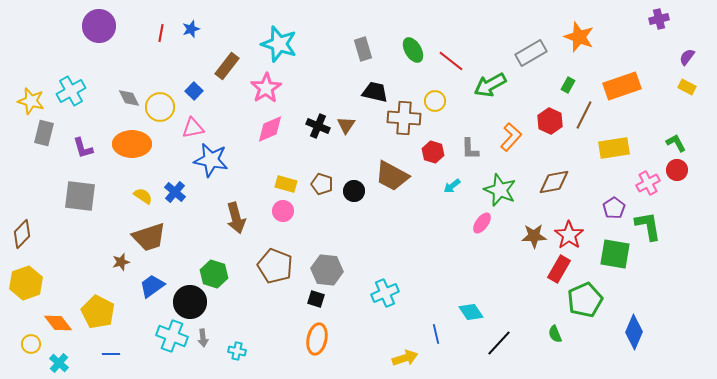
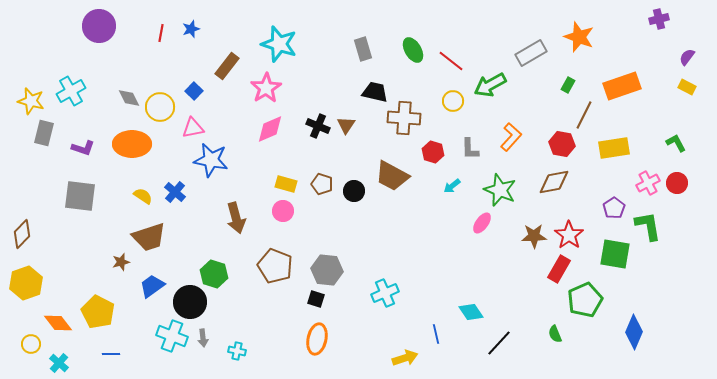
yellow circle at (435, 101): moved 18 px right
red hexagon at (550, 121): moved 12 px right, 23 px down; rotated 15 degrees counterclockwise
purple L-shape at (83, 148): rotated 55 degrees counterclockwise
red circle at (677, 170): moved 13 px down
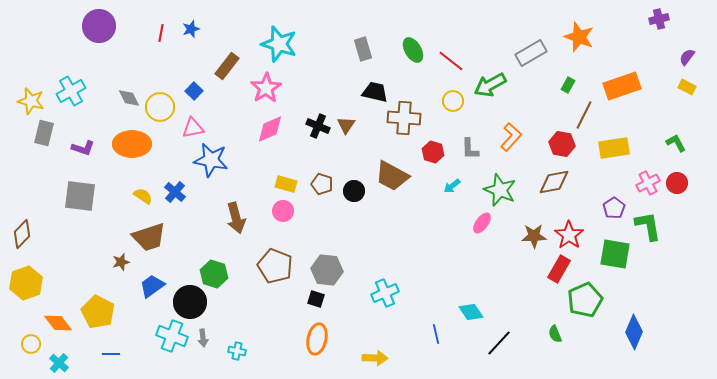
yellow arrow at (405, 358): moved 30 px left; rotated 20 degrees clockwise
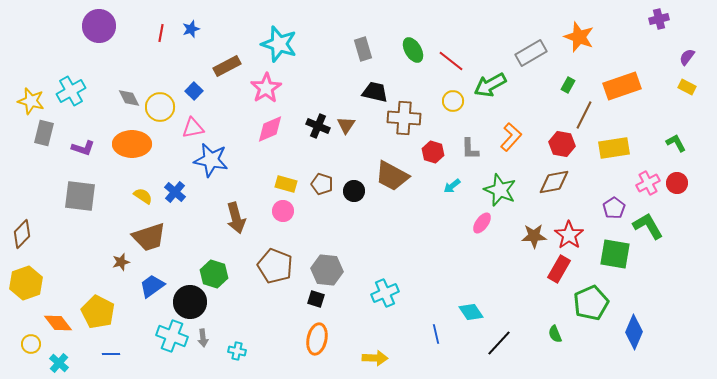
brown rectangle at (227, 66): rotated 24 degrees clockwise
green L-shape at (648, 226): rotated 20 degrees counterclockwise
green pentagon at (585, 300): moved 6 px right, 3 px down
